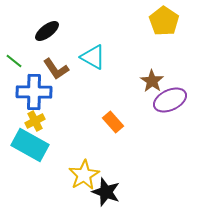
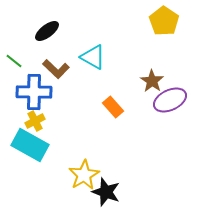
brown L-shape: rotated 12 degrees counterclockwise
orange rectangle: moved 15 px up
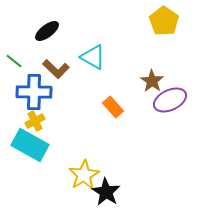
black star: rotated 12 degrees clockwise
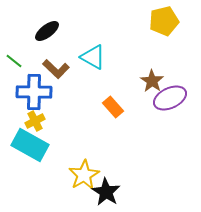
yellow pentagon: rotated 24 degrees clockwise
purple ellipse: moved 2 px up
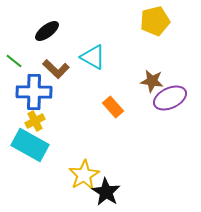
yellow pentagon: moved 9 px left
brown star: rotated 25 degrees counterclockwise
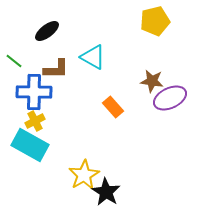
brown L-shape: rotated 44 degrees counterclockwise
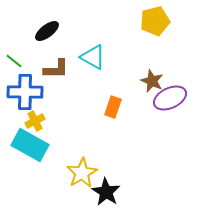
brown star: rotated 15 degrees clockwise
blue cross: moved 9 px left
orange rectangle: rotated 60 degrees clockwise
yellow star: moved 2 px left, 2 px up
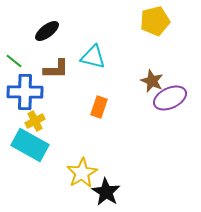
cyan triangle: rotated 16 degrees counterclockwise
orange rectangle: moved 14 px left
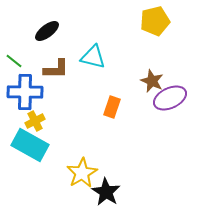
orange rectangle: moved 13 px right
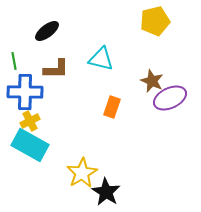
cyan triangle: moved 8 px right, 2 px down
green line: rotated 42 degrees clockwise
yellow cross: moved 5 px left
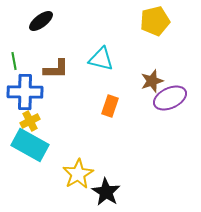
black ellipse: moved 6 px left, 10 px up
brown star: rotated 30 degrees clockwise
orange rectangle: moved 2 px left, 1 px up
yellow star: moved 4 px left, 1 px down
